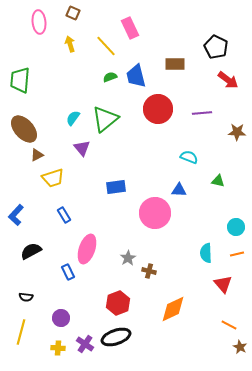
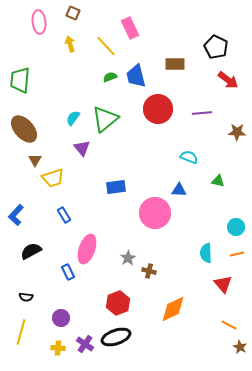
brown triangle at (37, 155): moved 2 px left, 5 px down; rotated 32 degrees counterclockwise
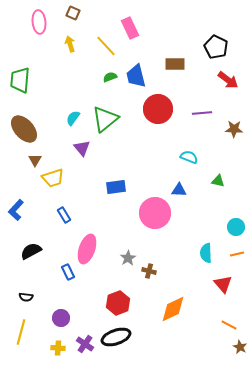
brown star at (237, 132): moved 3 px left, 3 px up
blue L-shape at (16, 215): moved 5 px up
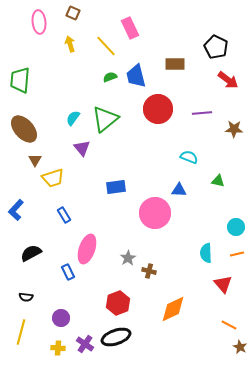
black semicircle at (31, 251): moved 2 px down
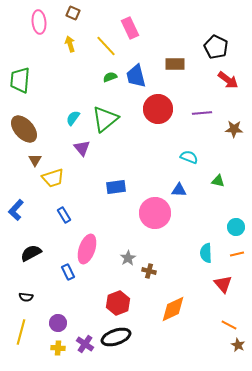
purple circle at (61, 318): moved 3 px left, 5 px down
brown star at (240, 347): moved 2 px left, 2 px up
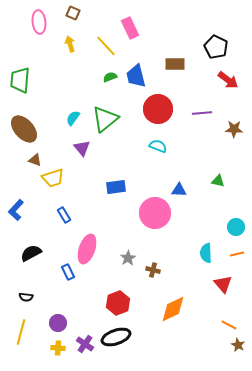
cyan semicircle at (189, 157): moved 31 px left, 11 px up
brown triangle at (35, 160): rotated 40 degrees counterclockwise
brown cross at (149, 271): moved 4 px right, 1 px up
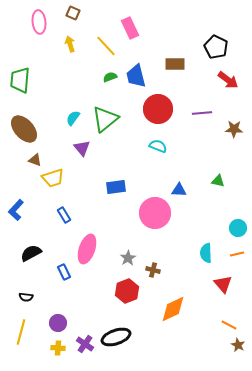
cyan circle at (236, 227): moved 2 px right, 1 px down
blue rectangle at (68, 272): moved 4 px left
red hexagon at (118, 303): moved 9 px right, 12 px up
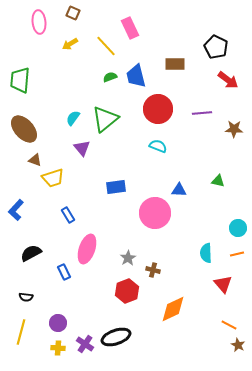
yellow arrow at (70, 44): rotated 105 degrees counterclockwise
blue rectangle at (64, 215): moved 4 px right
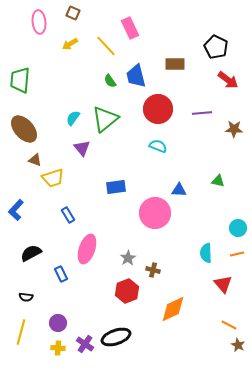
green semicircle at (110, 77): moved 4 px down; rotated 104 degrees counterclockwise
blue rectangle at (64, 272): moved 3 px left, 2 px down
